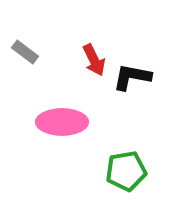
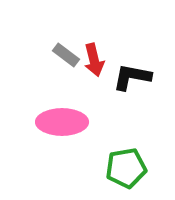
gray rectangle: moved 41 px right, 3 px down
red arrow: rotated 12 degrees clockwise
green pentagon: moved 3 px up
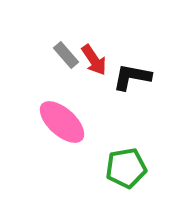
gray rectangle: rotated 12 degrees clockwise
red arrow: rotated 20 degrees counterclockwise
pink ellipse: rotated 42 degrees clockwise
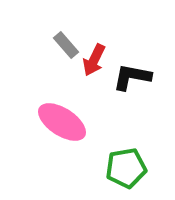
gray rectangle: moved 10 px up
red arrow: rotated 60 degrees clockwise
pink ellipse: rotated 9 degrees counterclockwise
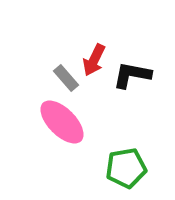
gray rectangle: moved 33 px down
black L-shape: moved 2 px up
pink ellipse: rotated 12 degrees clockwise
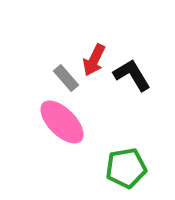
black L-shape: rotated 48 degrees clockwise
